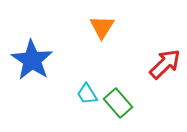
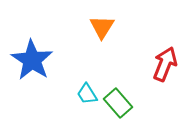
red arrow: rotated 24 degrees counterclockwise
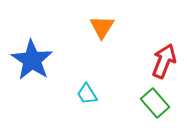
red arrow: moved 1 px left, 3 px up
green rectangle: moved 37 px right
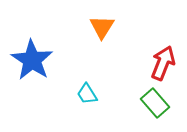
red arrow: moved 1 px left, 2 px down
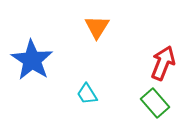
orange triangle: moved 5 px left
